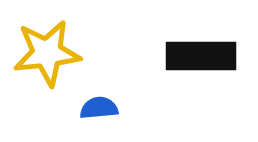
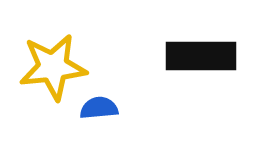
yellow star: moved 6 px right, 14 px down
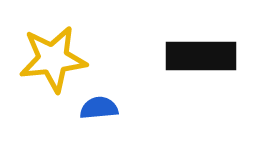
yellow star: moved 8 px up
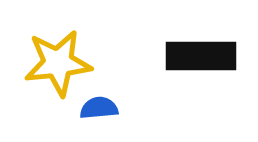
yellow star: moved 5 px right, 4 px down
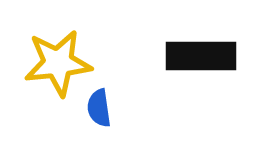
blue semicircle: rotated 93 degrees counterclockwise
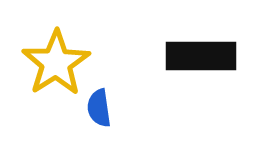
yellow star: moved 2 px left; rotated 26 degrees counterclockwise
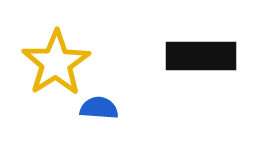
blue semicircle: rotated 102 degrees clockwise
